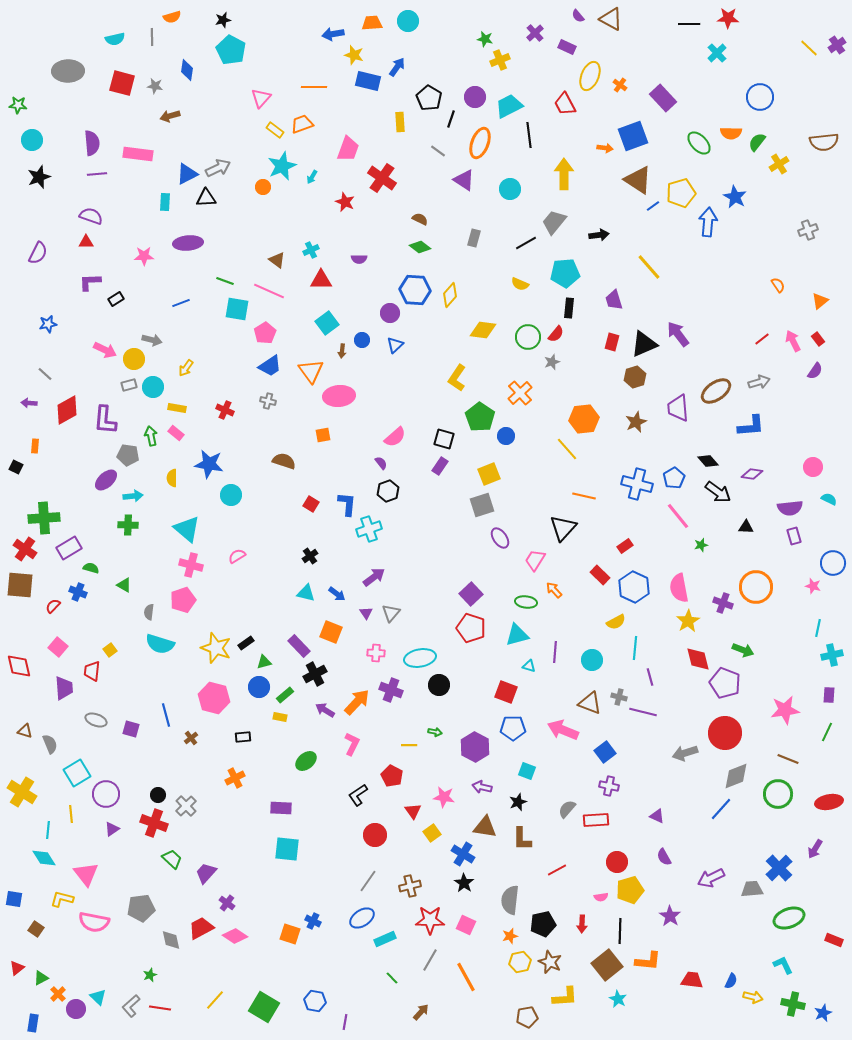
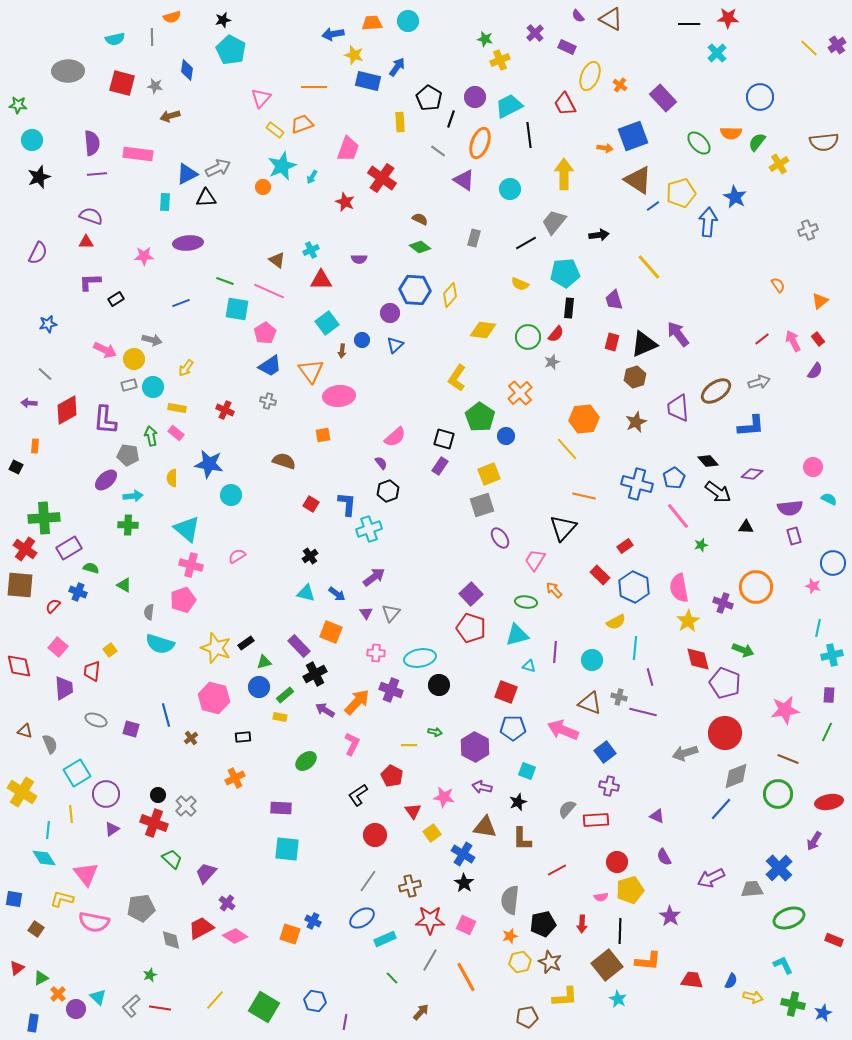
purple arrow at (815, 849): moved 1 px left, 8 px up
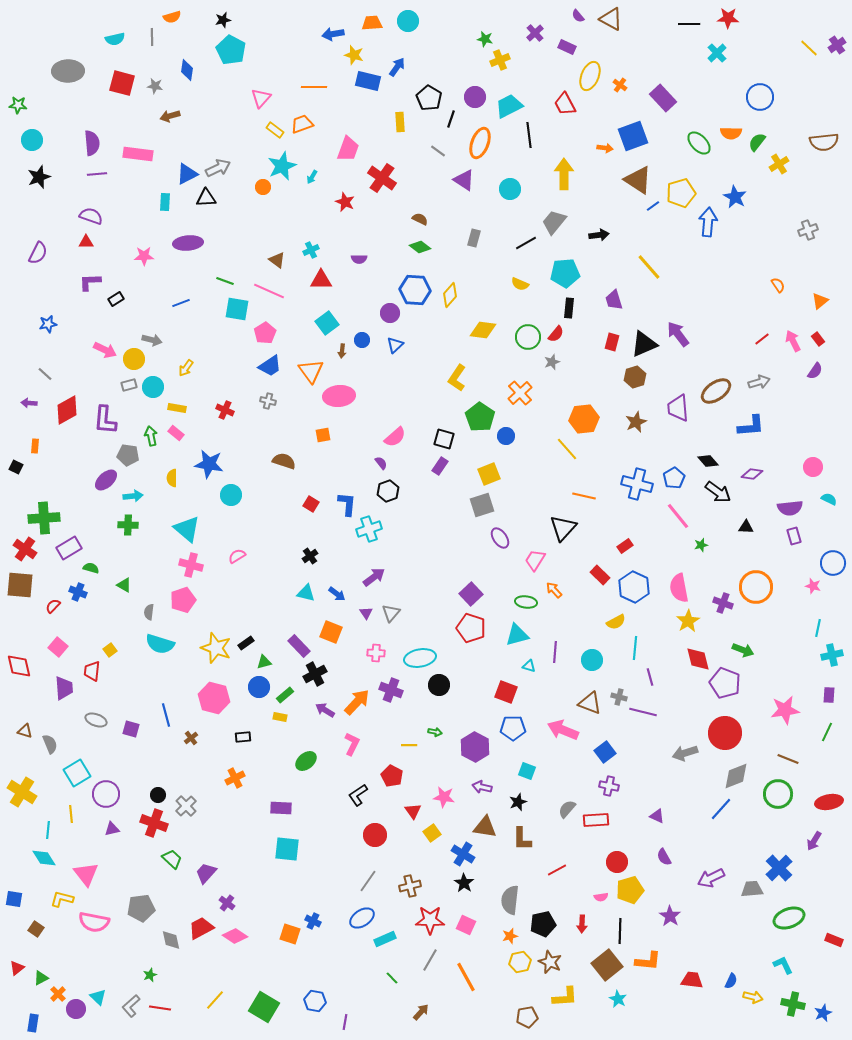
purple triangle at (112, 829): rotated 21 degrees clockwise
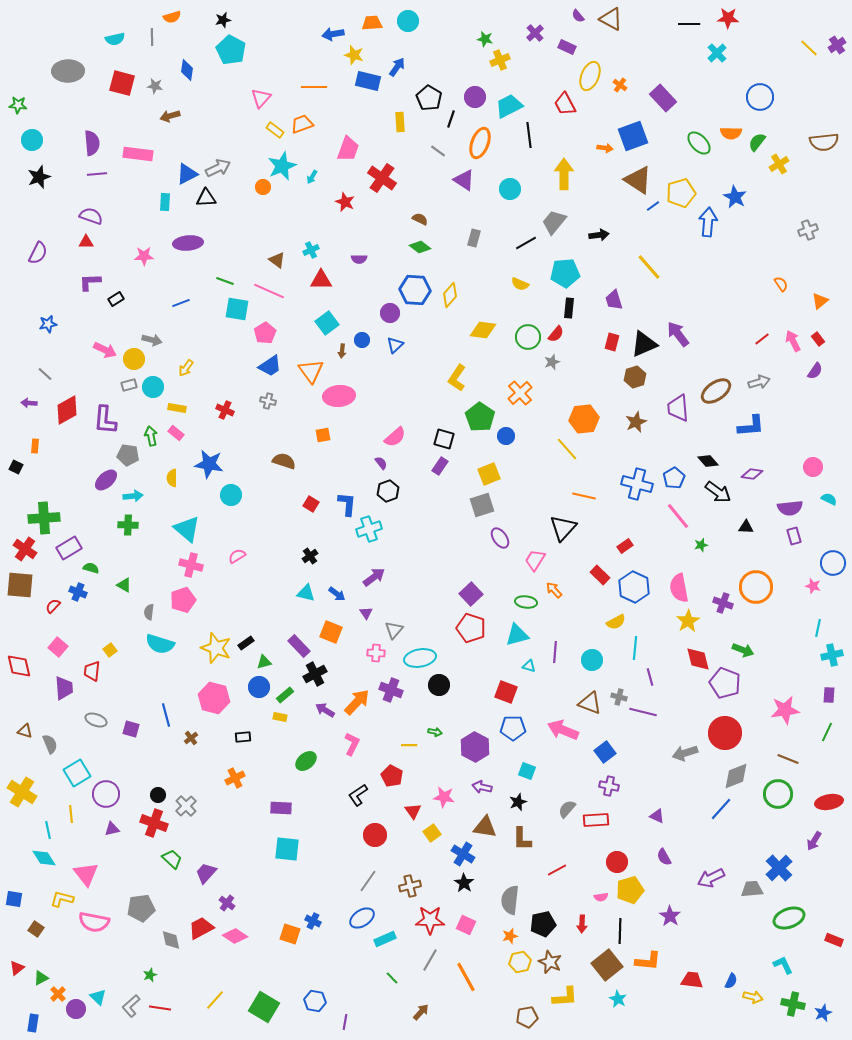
orange semicircle at (778, 285): moved 3 px right, 1 px up
gray triangle at (391, 613): moved 3 px right, 17 px down
cyan line at (48, 830): rotated 18 degrees counterclockwise
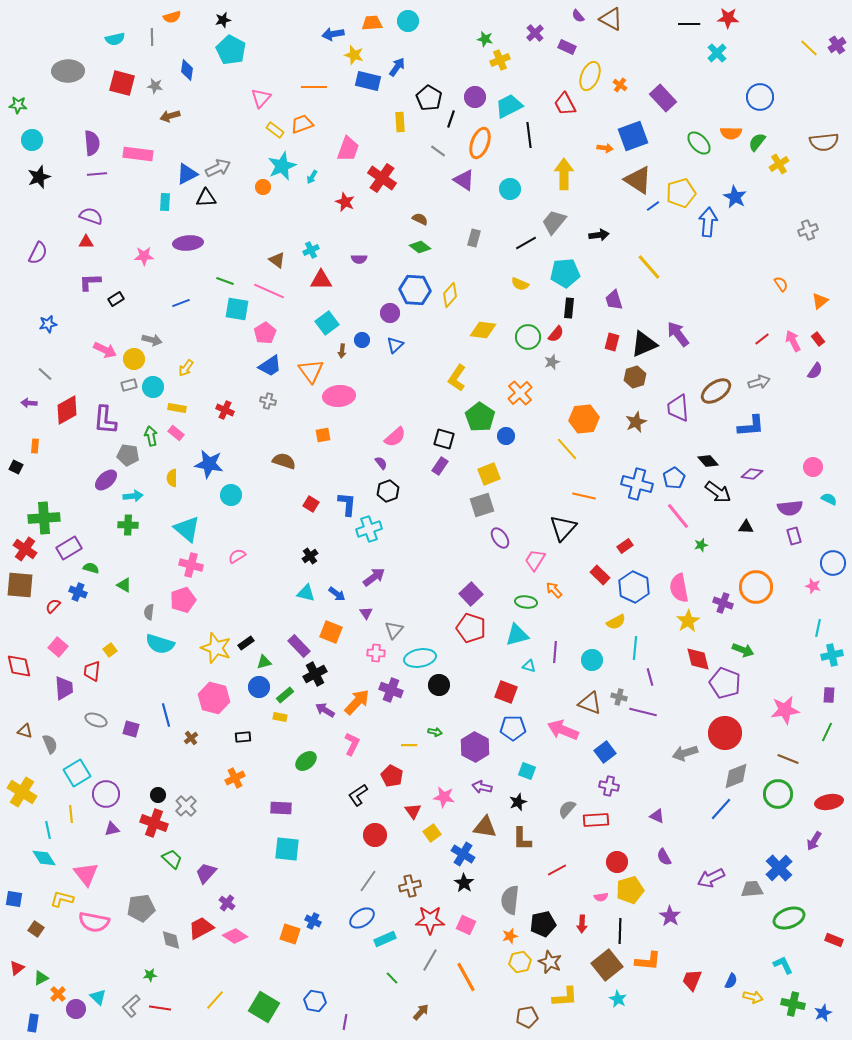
green star at (150, 975): rotated 16 degrees clockwise
red trapezoid at (692, 980): rotated 75 degrees counterclockwise
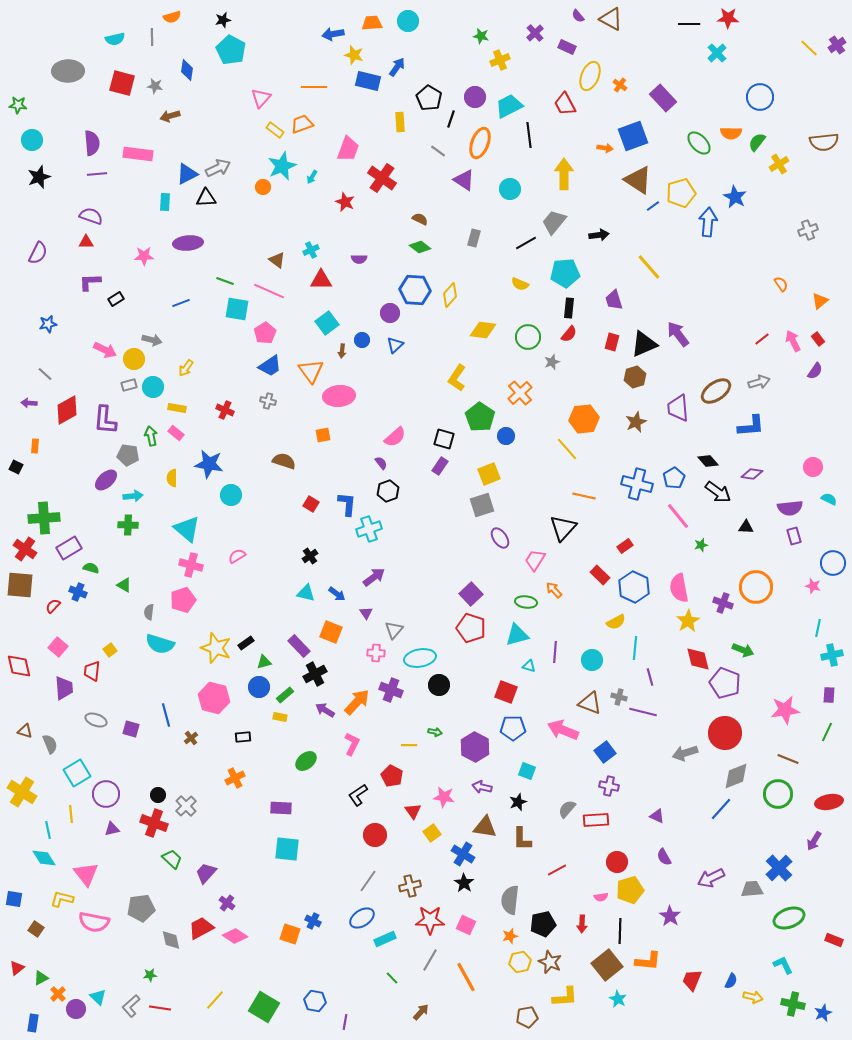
green star at (485, 39): moved 4 px left, 3 px up
red semicircle at (556, 334): moved 13 px right
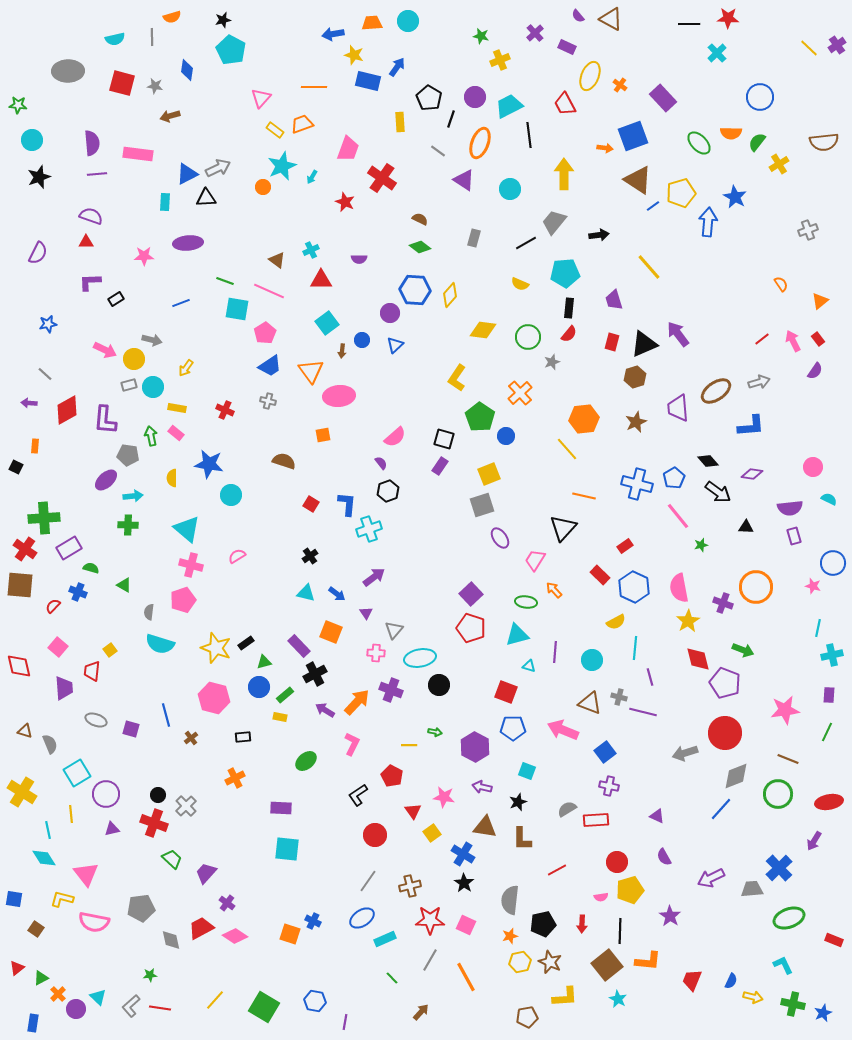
gray semicircle at (567, 809): rotated 18 degrees clockwise
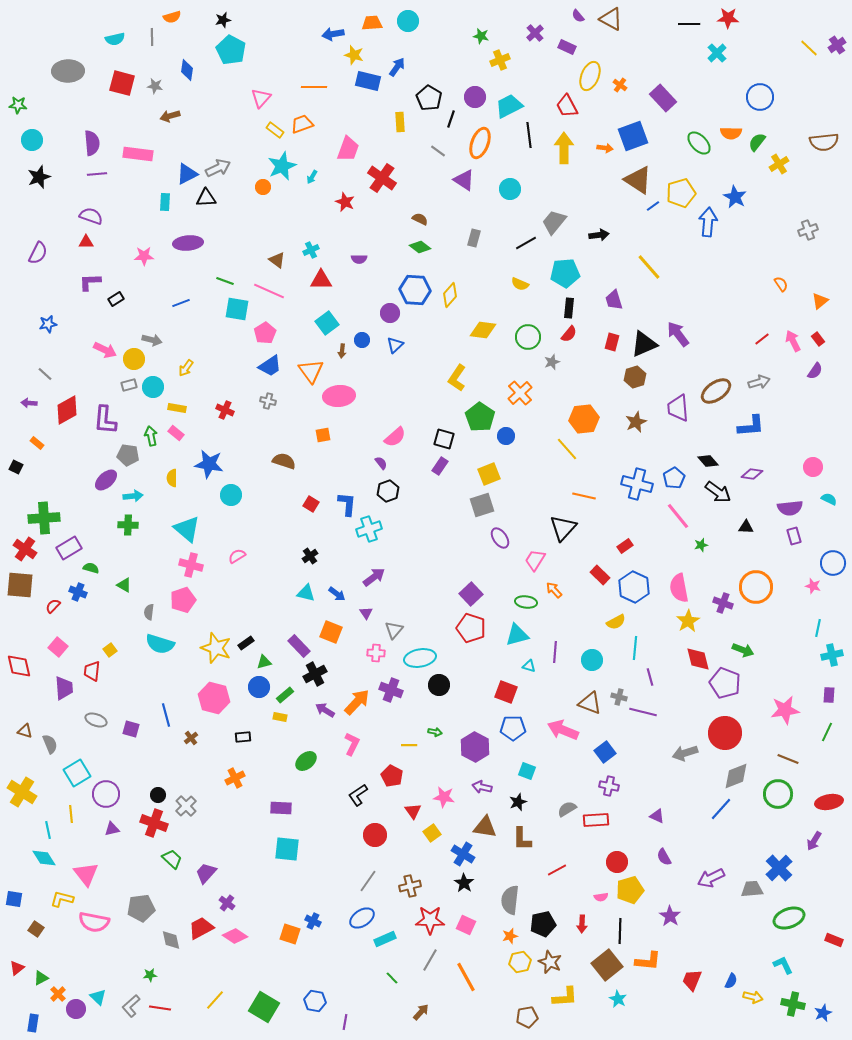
red trapezoid at (565, 104): moved 2 px right, 2 px down
yellow arrow at (564, 174): moved 26 px up
orange rectangle at (35, 446): moved 2 px right, 3 px up; rotated 56 degrees counterclockwise
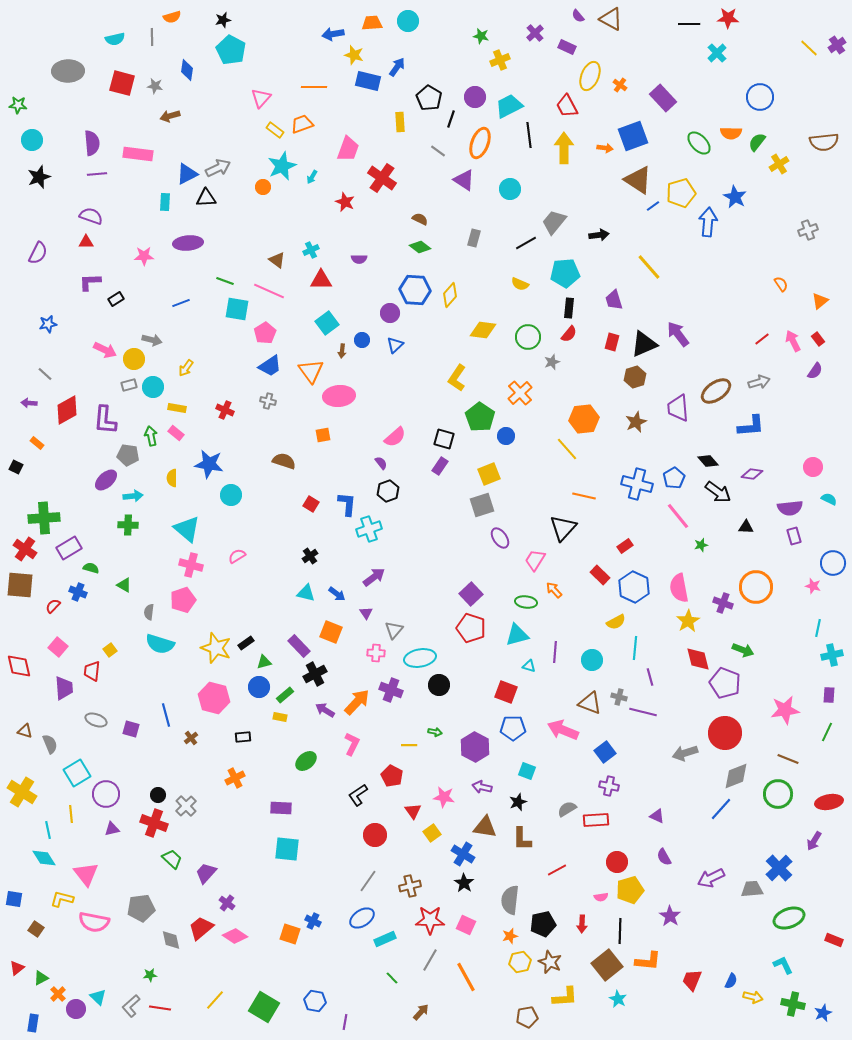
red trapezoid at (201, 928): rotated 12 degrees counterclockwise
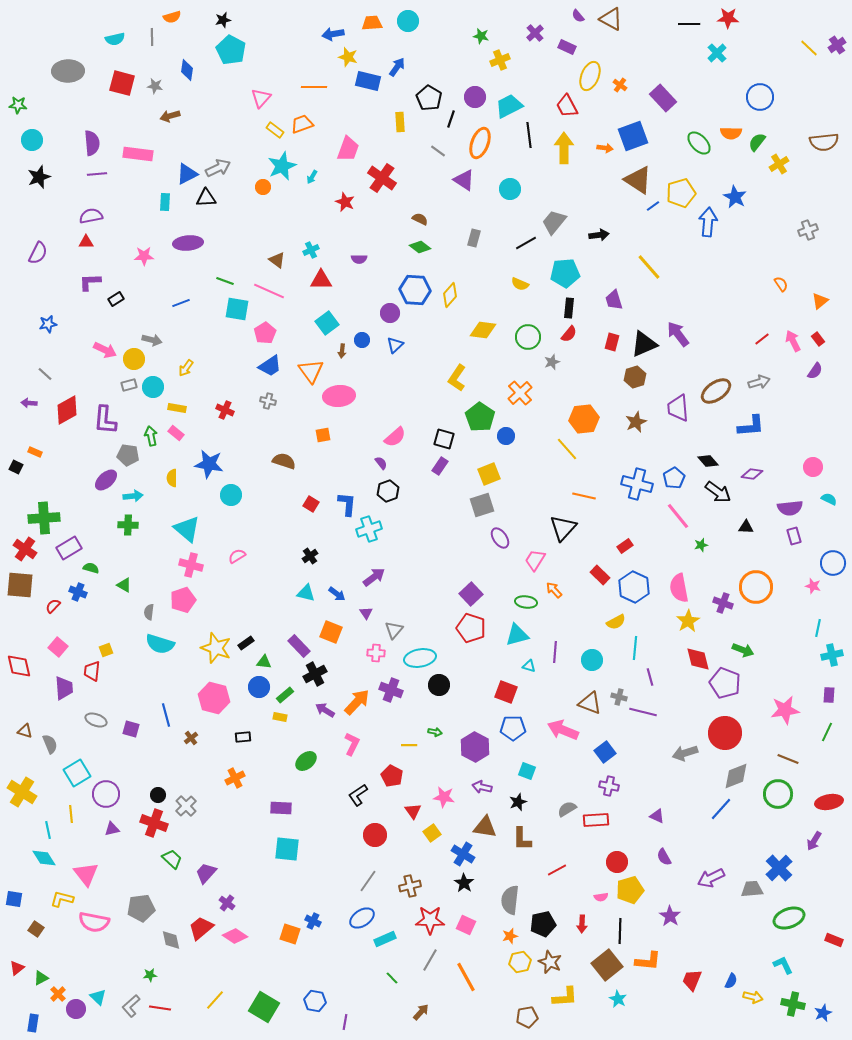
yellow star at (354, 55): moved 6 px left, 2 px down
purple semicircle at (91, 216): rotated 30 degrees counterclockwise
orange rectangle at (37, 443): moved 2 px left, 9 px down; rotated 16 degrees counterclockwise
yellow square at (110, 650): moved 4 px left; rotated 16 degrees clockwise
green triangle at (264, 662): rotated 21 degrees clockwise
